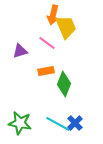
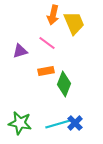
yellow trapezoid: moved 8 px right, 4 px up
cyan line: rotated 45 degrees counterclockwise
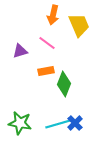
yellow trapezoid: moved 5 px right, 2 px down
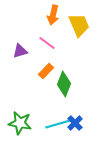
orange rectangle: rotated 35 degrees counterclockwise
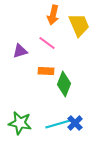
orange rectangle: rotated 49 degrees clockwise
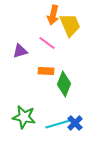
yellow trapezoid: moved 9 px left
green star: moved 4 px right, 6 px up
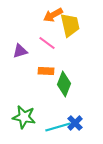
orange arrow: rotated 48 degrees clockwise
yellow trapezoid: rotated 10 degrees clockwise
cyan line: moved 3 px down
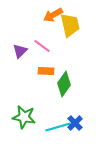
pink line: moved 5 px left, 3 px down
purple triangle: rotated 28 degrees counterclockwise
green diamond: rotated 15 degrees clockwise
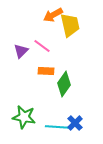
purple triangle: moved 1 px right
cyan line: rotated 20 degrees clockwise
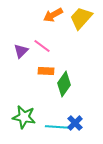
yellow trapezoid: moved 11 px right, 7 px up; rotated 125 degrees counterclockwise
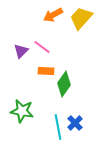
pink line: moved 1 px down
green star: moved 2 px left, 6 px up
cyan line: rotated 75 degrees clockwise
